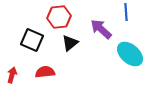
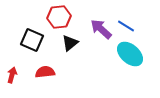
blue line: moved 14 px down; rotated 54 degrees counterclockwise
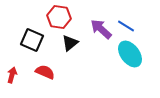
red hexagon: rotated 15 degrees clockwise
cyan ellipse: rotated 12 degrees clockwise
red semicircle: rotated 30 degrees clockwise
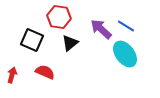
cyan ellipse: moved 5 px left
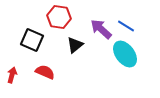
black triangle: moved 5 px right, 2 px down
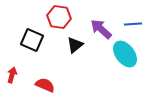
blue line: moved 7 px right, 2 px up; rotated 36 degrees counterclockwise
red semicircle: moved 13 px down
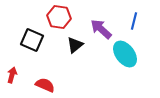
blue line: moved 1 px right, 3 px up; rotated 72 degrees counterclockwise
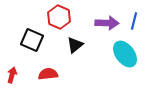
red hexagon: rotated 15 degrees clockwise
purple arrow: moved 6 px right, 6 px up; rotated 140 degrees clockwise
red semicircle: moved 3 px right, 11 px up; rotated 30 degrees counterclockwise
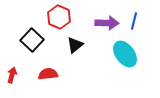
black square: rotated 20 degrees clockwise
